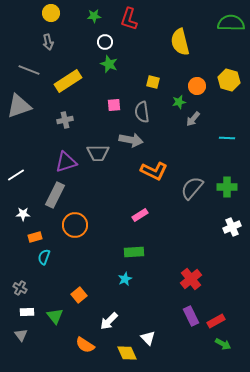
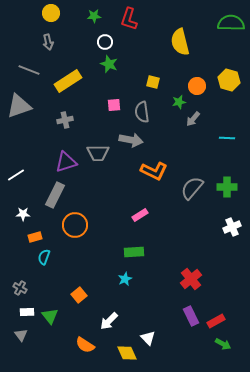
green triangle at (55, 316): moved 5 px left
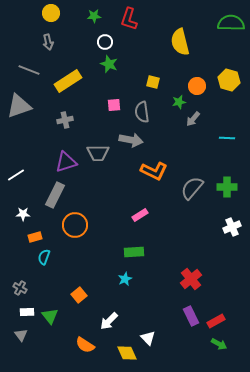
green arrow at (223, 344): moved 4 px left
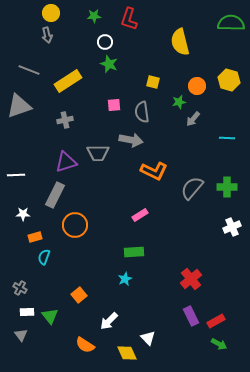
gray arrow at (48, 42): moved 1 px left, 7 px up
white line at (16, 175): rotated 30 degrees clockwise
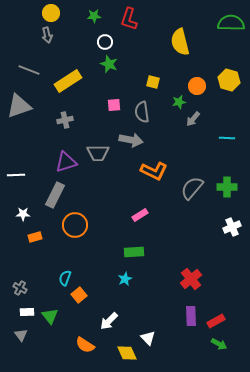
cyan semicircle at (44, 257): moved 21 px right, 21 px down
purple rectangle at (191, 316): rotated 24 degrees clockwise
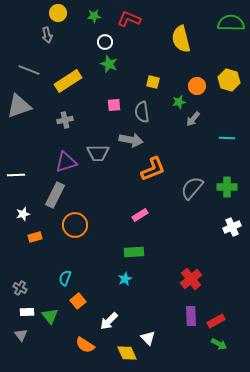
yellow circle at (51, 13): moved 7 px right
red L-shape at (129, 19): rotated 95 degrees clockwise
yellow semicircle at (180, 42): moved 1 px right, 3 px up
orange L-shape at (154, 171): moved 1 px left, 2 px up; rotated 48 degrees counterclockwise
white star at (23, 214): rotated 16 degrees counterclockwise
orange square at (79, 295): moved 1 px left, 6 px down
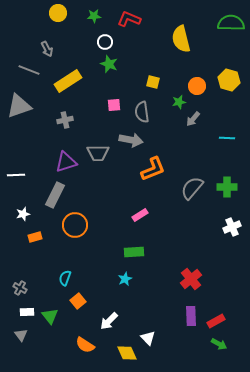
gray arrow at (47, 35): moved 14 px down; rotated 14 degrees counterclockwise
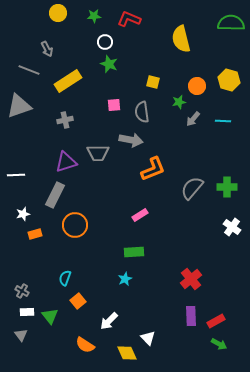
cyan line at (227, 138): moved 4 px left, 17 px up
white cross at (232, 227): rotated 30 degrees counterclockwise
orange rectangle at (35, 237): moved 3 px up
gray cross at (20, 288): moved 2 px right, 3 px down
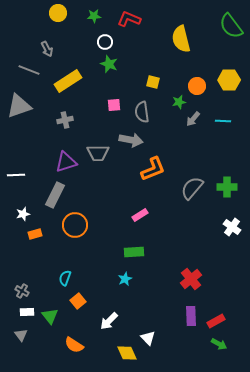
green semicircle at (231, 23): moved 3 px down; rotated 128 degrees counterclockwise
yellow hexagon at (229, 80): rotated 15 degrees counterclockwise
orange semicircle at (85, 345): moved 11 px left
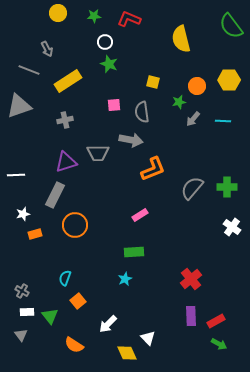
white arrow at (109, 321): moved 1 px left, 3 px down
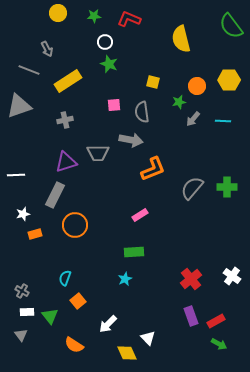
white cross at (232, 227): moved 49 px down
purple rectangle at (191, 316): rotated 18 degrees counterclockwise
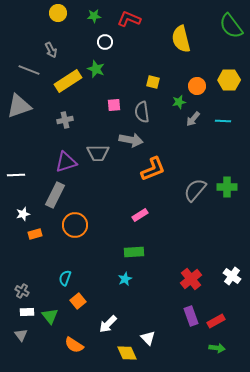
gray arrow at (47, 49): moved 4 px right, 1 px down
green star at (109, 64): moved 13 px left, 5 px down
gray semicircle at (192, 188): moved 3 px right, 2 px down
green arrow at (219, 344): moved 2 px left, 4 px down; rotated 21 degrees counterclockwise
